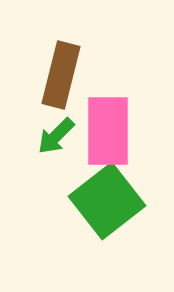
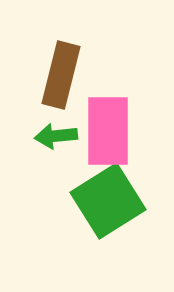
green arrow: rotated 39 degrees clockwise
green square: moved 1 px right; rotated 6 degrees clockwise
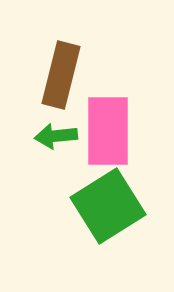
green square: moved 5 px down
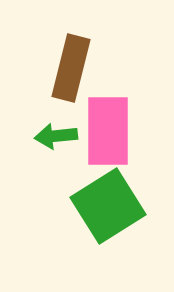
brown rectangle: moved 10 px right, 7 px up
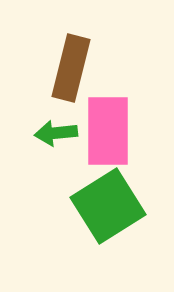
green arrow: moved 3 px up
